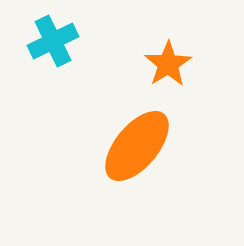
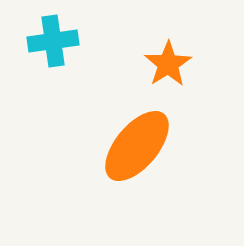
cyan cross: rotated 18 degrees clockwise
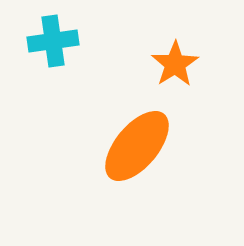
orange star: moved 7 px right
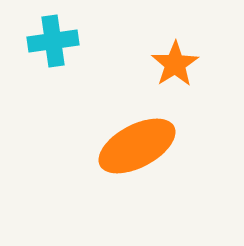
orange ellipse: rotated 22 degrees clockwise
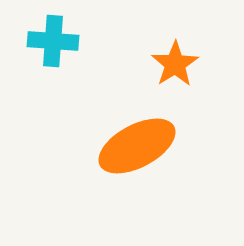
cyan cross: rotated 12 degrees clockwise
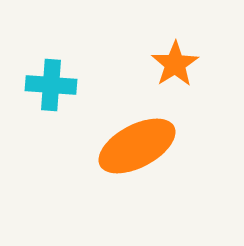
cyan cross: moved 2 px left, 44 px down
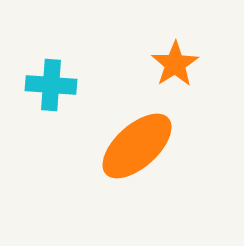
orange ellipse: rotated 14 degrees counterclockwise
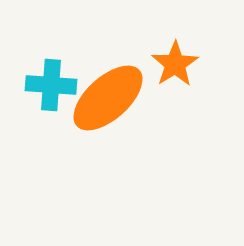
orange ellipse: moved 29 px left, 48 px up
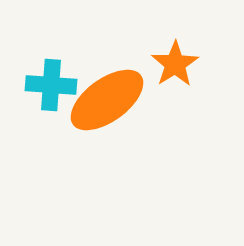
orange ellipse: moved 1 px left, 2 px down; rotated 6 degrees clockwise
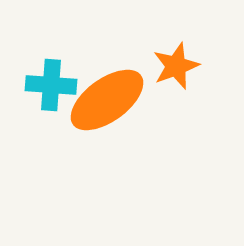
orange star: moved 1 px right, 2 px down; rotated 12 degrees clockwise
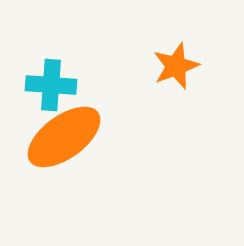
orange ellipse: moved 43 px left, 37 px down
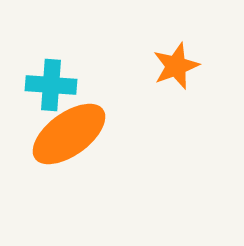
orange ellipse: moved 5 px right, 3 px up
